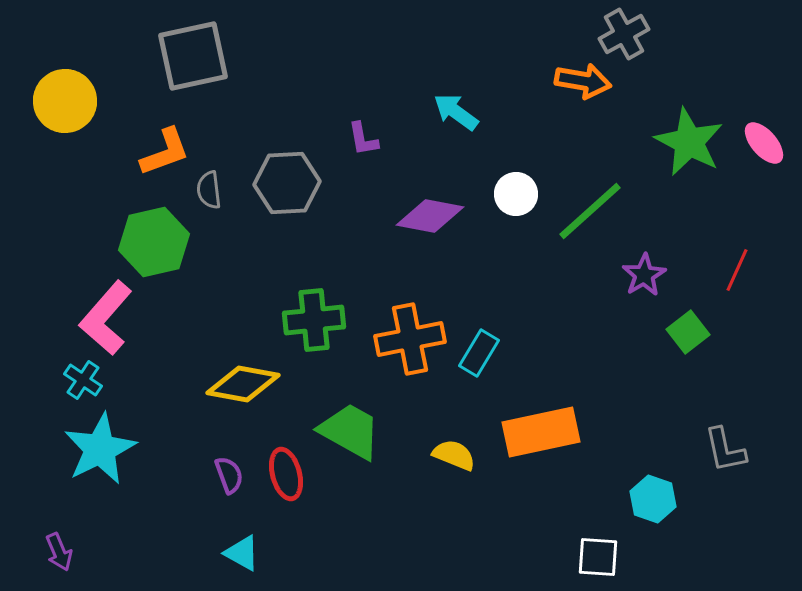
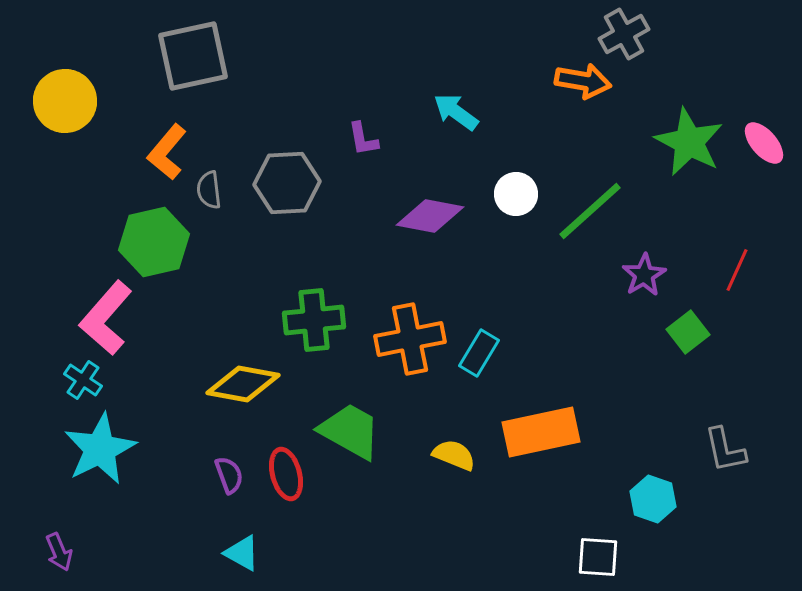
orange L-shape: moved 2 px right; rotated 150 degrees clockwise
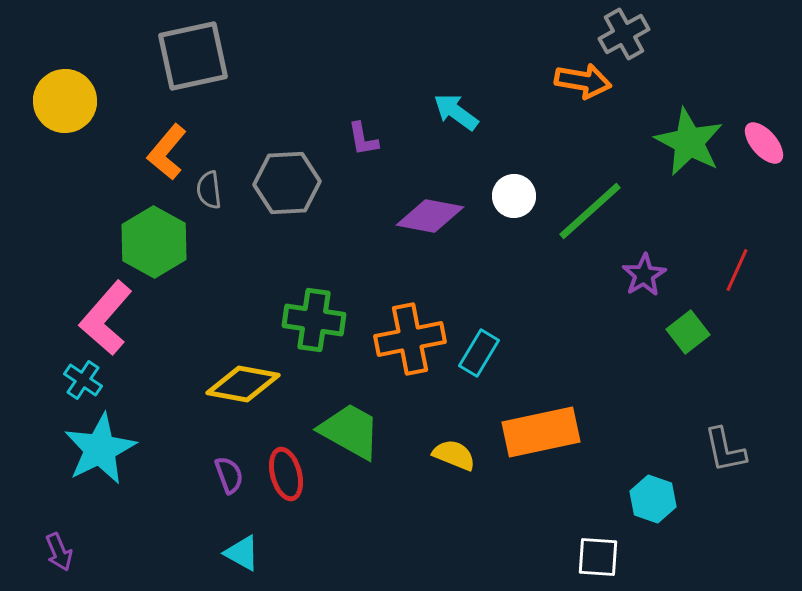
white circle: moved 2 px left, 2 px down
green hexagon: rotated 18 degrees counterclockwise
green cross: rotated 14 degrees clockwise
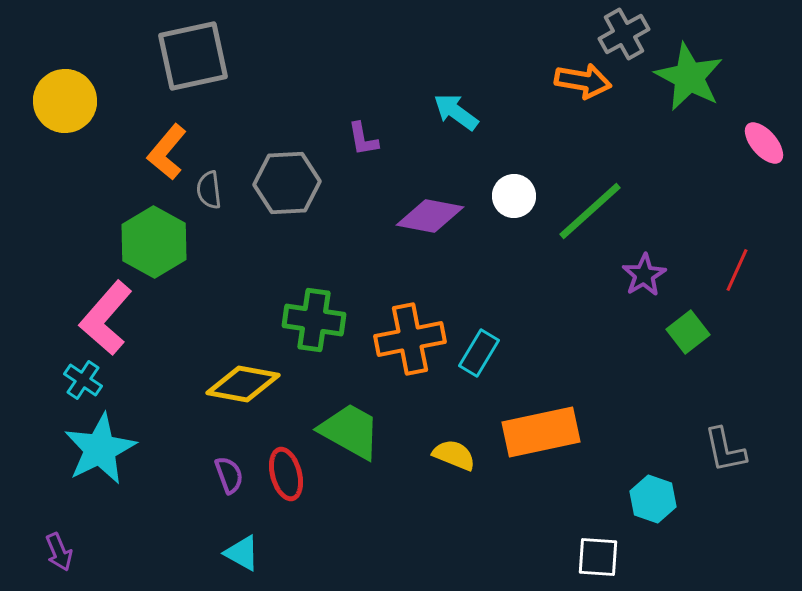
green star: moved 65 px up
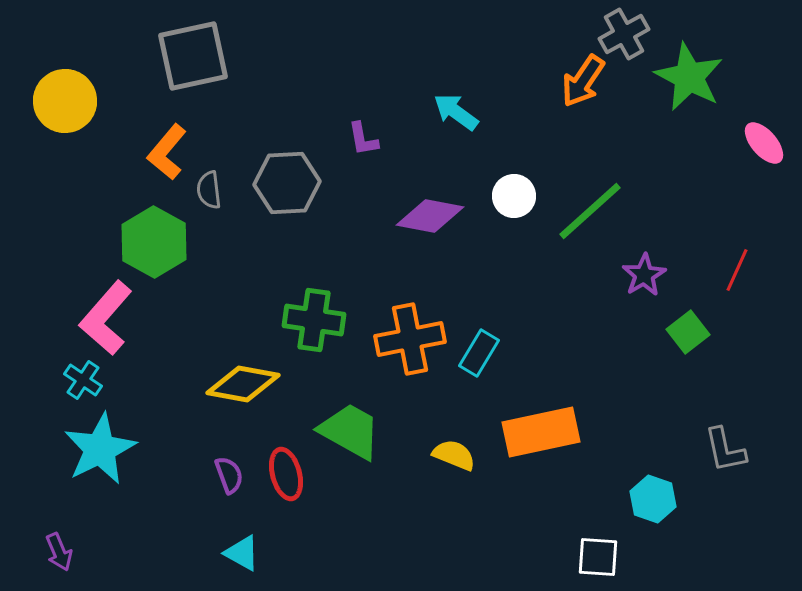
orange arrow: rotated 114 degrees clockwise
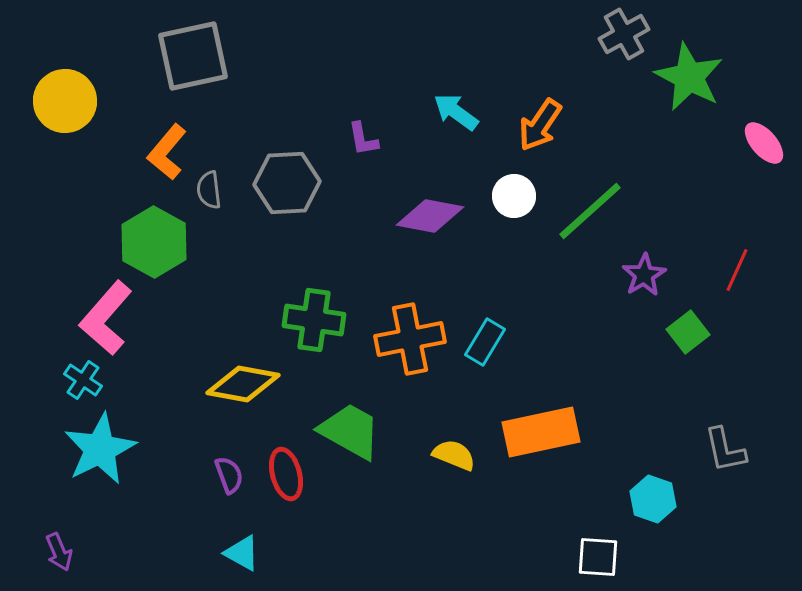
orange arrow: moved 43 px left, 44 px down
cyan rectangle: moved 6 px right, 11 px up
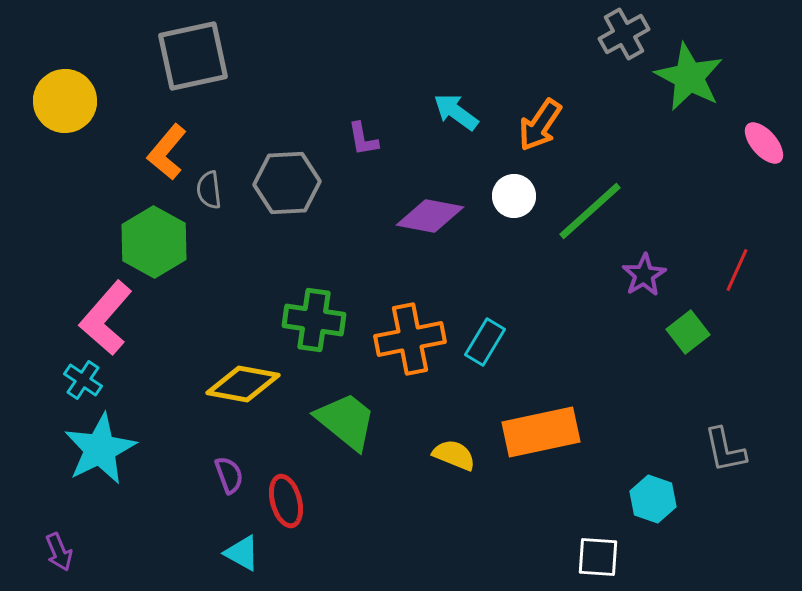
green trapezoid: moved 4 px left, 10 px up; rotated 10 degrees clockwise
red ellipse: moved 27 px down
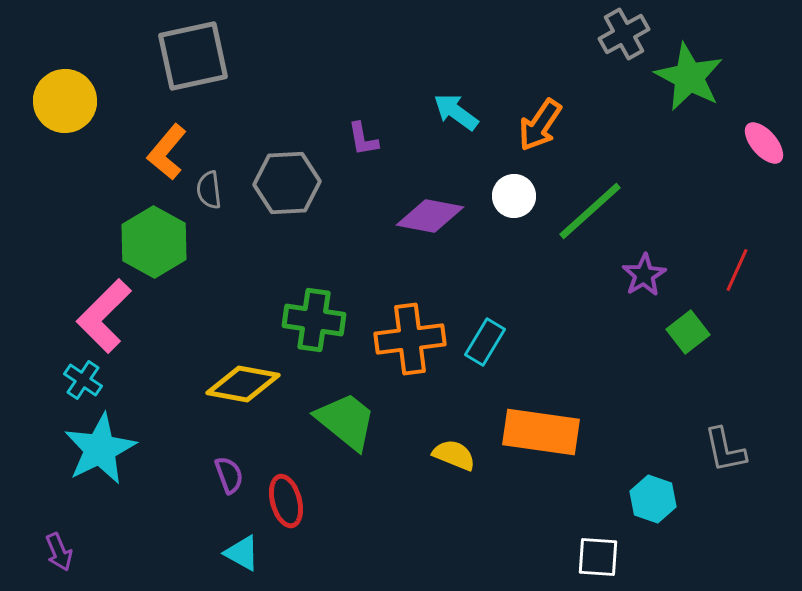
pink L-shape: moved 2 px left, 2 px up; rotated 4 degrees clockwise
orange cross: rotated 4 degrees clockwise
orange rectangle: rotated 20 degrees clockwise
